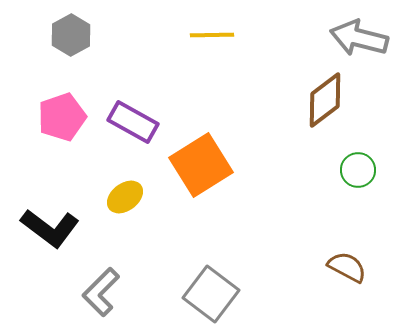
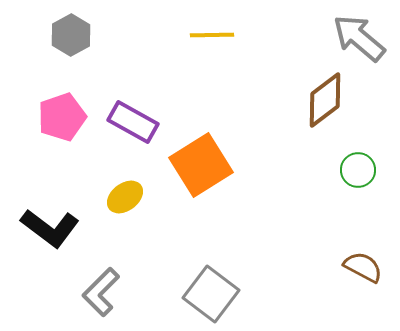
gray arrow: rotated 26 degrees clockwise
brown semicircle: moved 16 px right
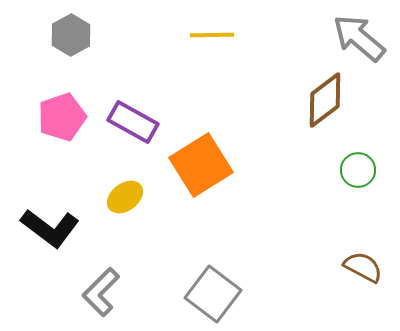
gray square: moved 2 px right
